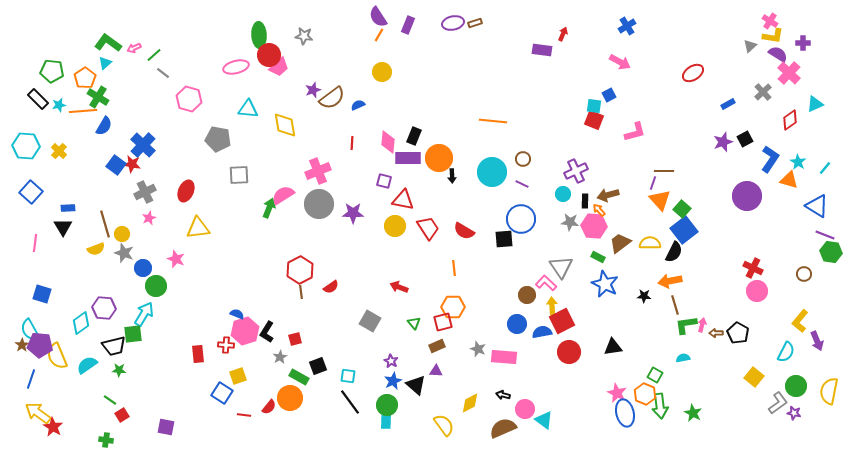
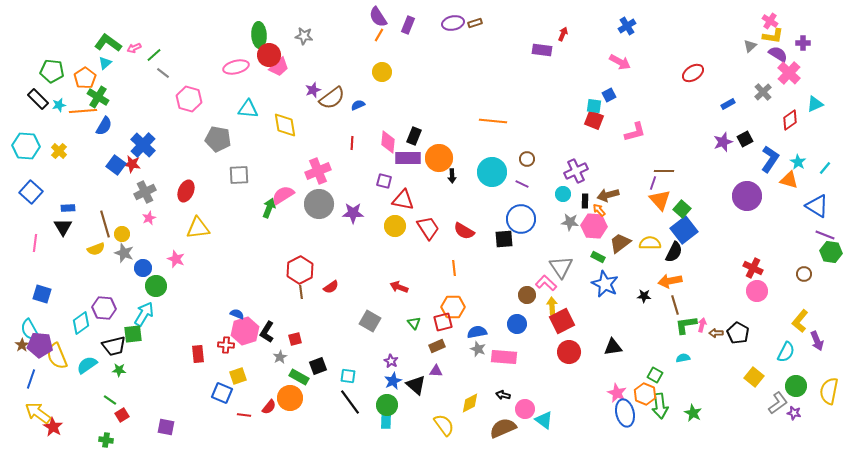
brown circle at (523, 159): moved 4 px right
blue semicircle at (542, 332): moved 65 px left
blue square at (222, 393): rotated 10 degrees counterclockwise
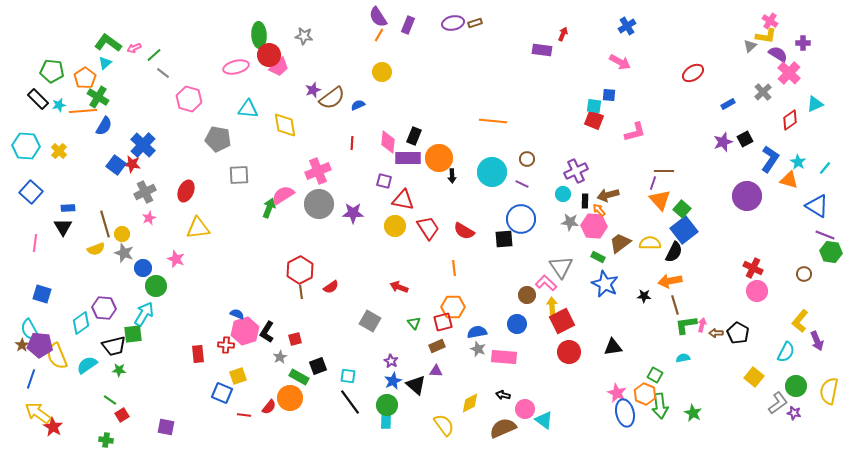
yellow L-shape at (773, 36): moved 7 px left
blue square at (609, 95): rotated 32 degrees clockwise
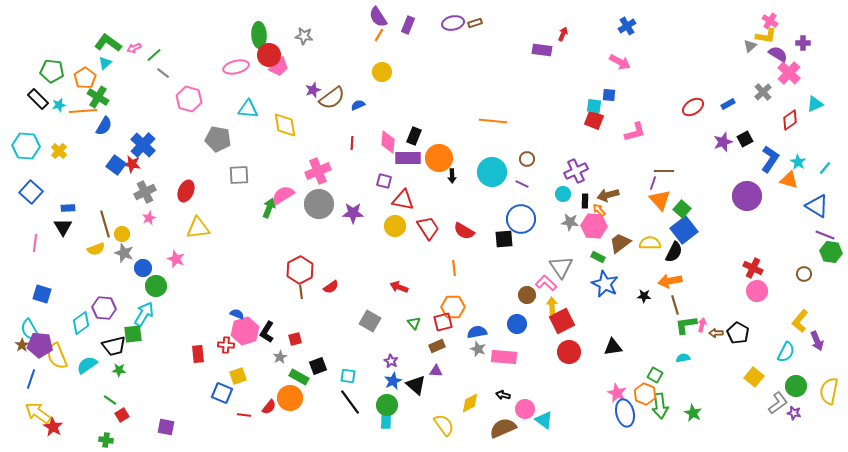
red ellipse at (693, 73): moved 34 px down
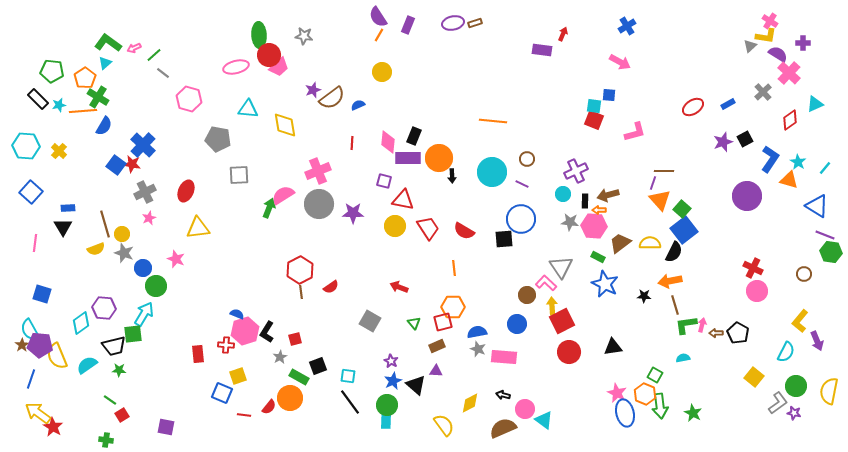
orange arrow at (599, 210): rotated 48 degrees counterclockwise
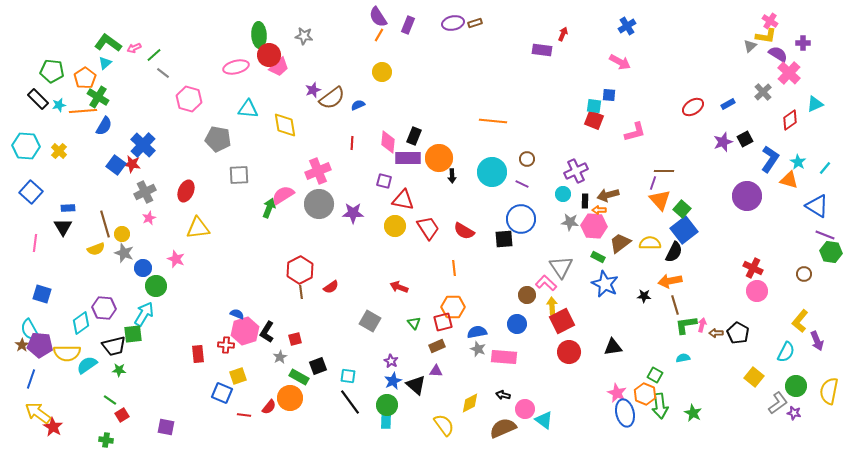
yellow semicircle at (57, 356): moved 10 px right, 3 px up; rotated 68 degrees counterclockwise
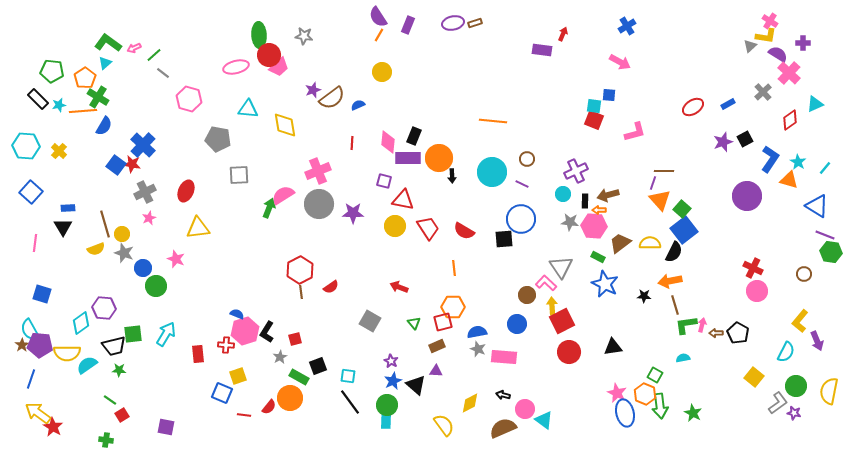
cyan arrow at (144, 314): moved 22 px right, 20 px down
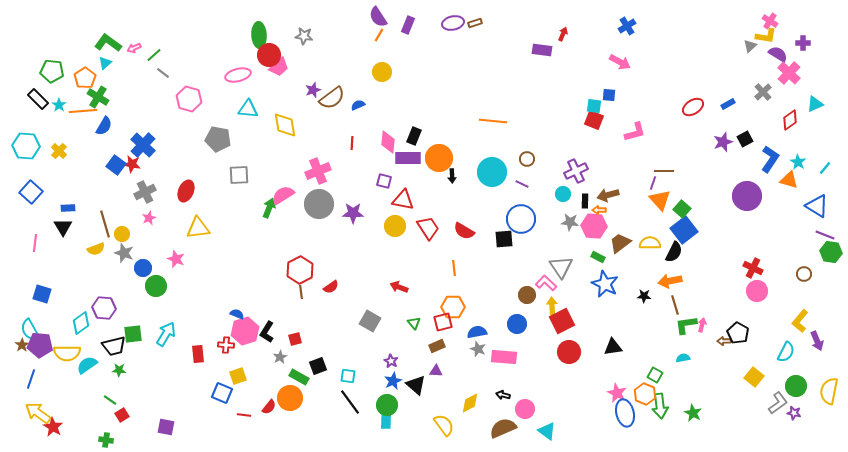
pink ellipse at (236, 67): moved 2 px right, 8 px down
cyan star at (59, 105): rotated 24 degrees counterclockwise
brown arrow at (716, 333): moved 8 px right, 8 px down
cyan triangle at (544, 420): moved 3 px right, 11 px down
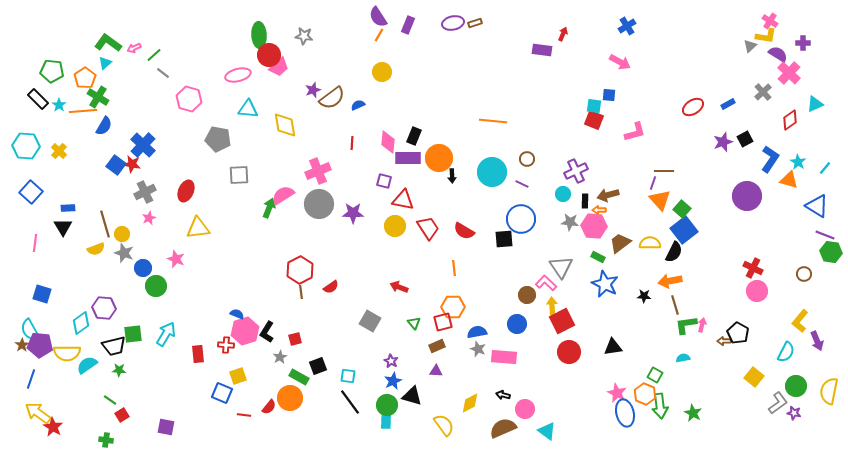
black triangle at (416, 385): moved 4 px left, 11 px down; rotated 25 degrees counterclockwise
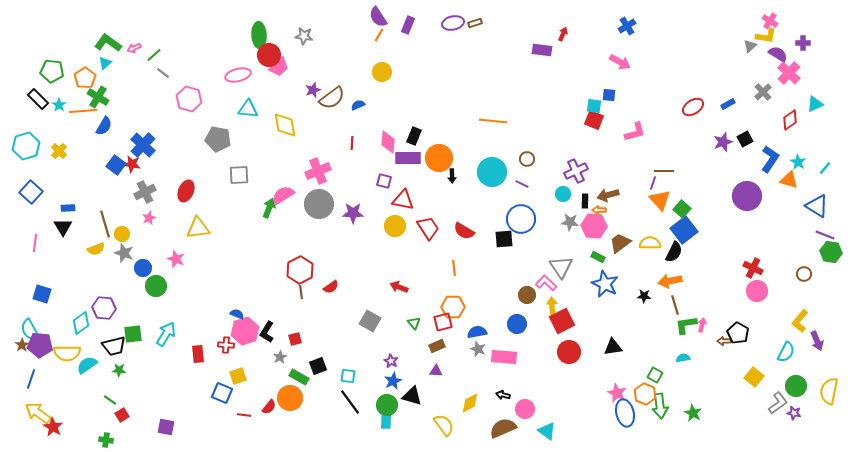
cyan hexagon at (26, 146): rotated 20 degrees counterclockwise
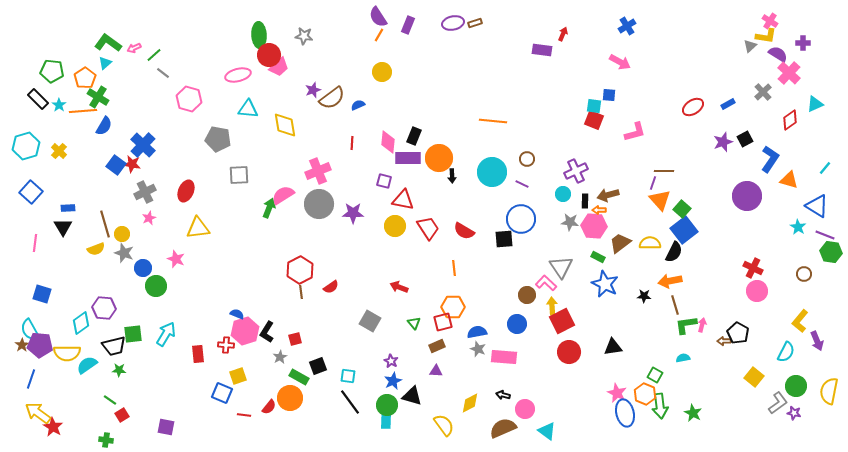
cyan star at (798, 162): moved 65 px down
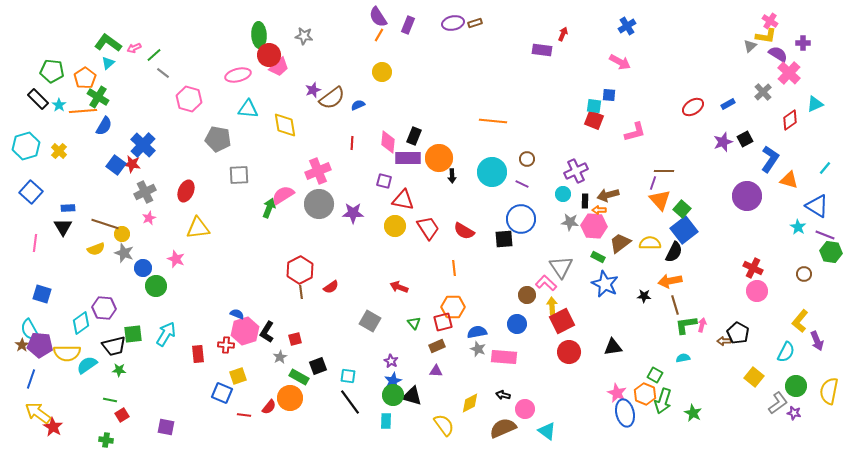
cyan triangle at (105, 63): moved 3 px right
brown line at (105, 224): rotated 56 degrees counterclockwise
green line at (110, 400): rotated 24 degrees counterclockwise
green circle at (387, 405): moved 6 px right, 10 px up
green arrow at (660, 406): moved 3 px right, 5 px up; rotated 25 degrees clockwise
